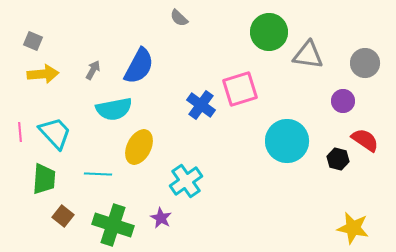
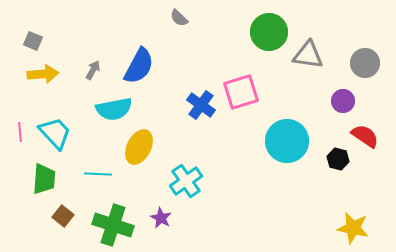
pink square: moved 1 px right, 3 px down
red semicircle: moved 4 px up
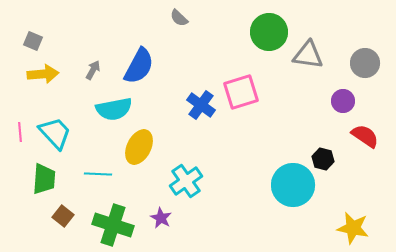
cyan circle: moved 6 px right, 44 px down
black hexagon: moved 15 px left
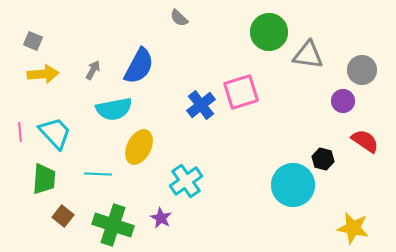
gray circle: moved 3 px left, 7 px down
blue cross: rotated 16 degrees clockwise
red semicircle: moved 5 px down
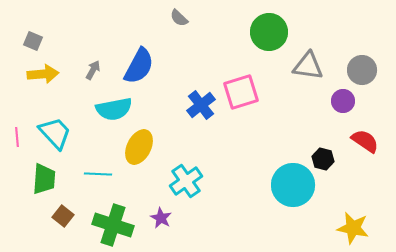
gray triangle: moved 11 px down
pink line: moved 3 px left, 5 px down
